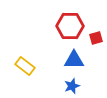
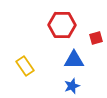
red hexagon: moved 8 px left, 1 px up
yellow rectangle: rotated 18 degrees clockwise
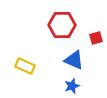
blue triangle: rotated 25 degrees clockwise
yellow rectangle: rotated 30 degrees counterclockwise
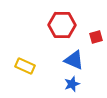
red square: moved 1 px up
blue star: moved 2 px up
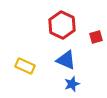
red hexagon: rotated 24 degrees clockwise
blue triangle: moved 8 px left
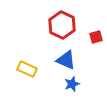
yellow rectangle: moved 2 px right, 3 px down
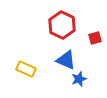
red square: moved 1 px left, 1 px down
yellow rectangle: moved 1 px left
blue star: moved 7 px right, 5 px up
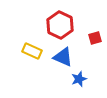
red hexagon: moved 2 px left
blue triangle: moved 3 px left, 3 px up
yellow rectangle: moved 6 px right, 18 px up
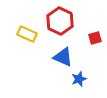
red hexagon: moved 4 px up
yellow rectangle: moved 5 px left, 17 px up
